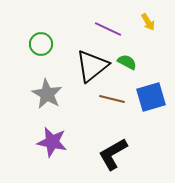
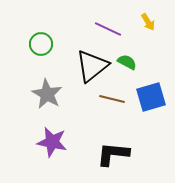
black L-shape: rotated 36 degrees clockwise
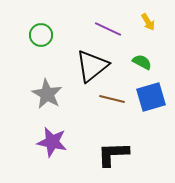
green circle: moved 9 px up
green semicircle: moved 15 px right
black L-shape: rotated 8 degrees counterclockwise
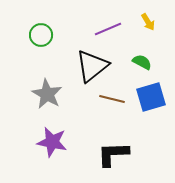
purple line: rotated 48 degrees counterclockwise
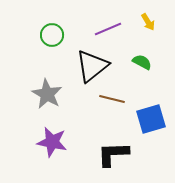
green circle: moved 11 px right
blue square: moved 22 px down
